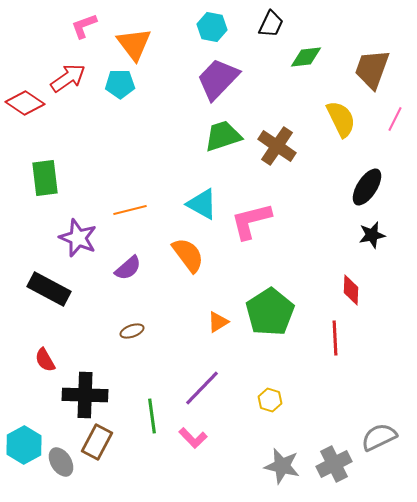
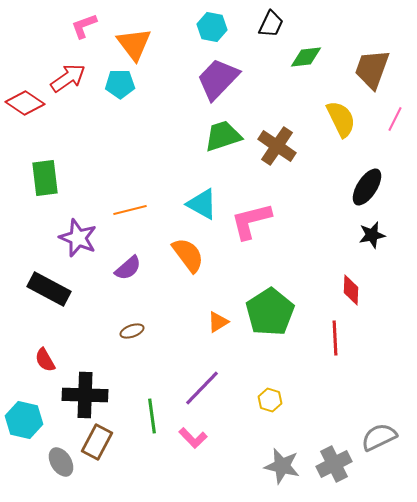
cyan hexagon at (24, 445): moved 25 px up; rotated 18 degrees counterclockwise
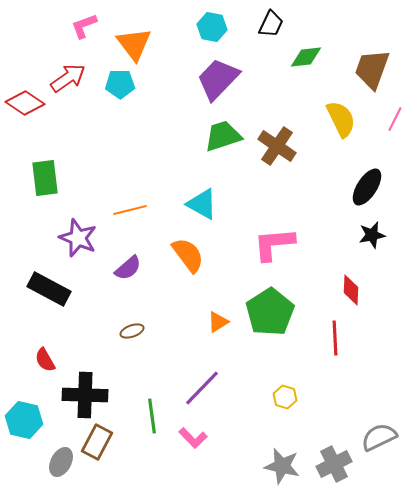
pink L-shape at (251, 221): moved 23 px right, 23 px down; rotated 9 degrees clockwise
yellow hexagon at (270, 400): moved 15 px right, 3 px up
gray ellipse at (61, 462): rotated 60 degrees clockwise
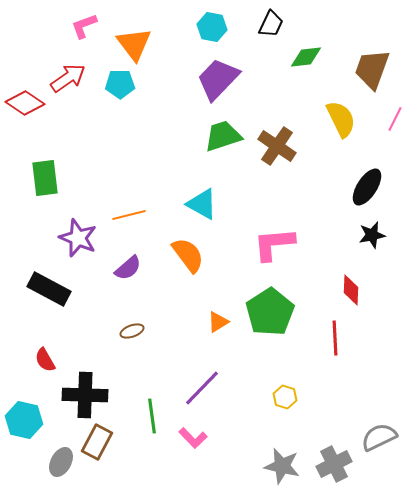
orange line at (130, 210): moved 1 px left, 5 px down
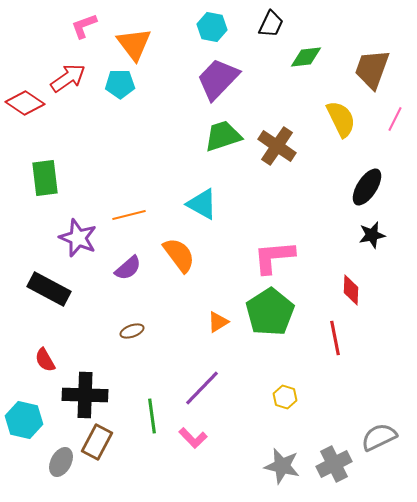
pink L-shape at (274, 244): moved 13 px down
orange semicircle at (188, 255): moved 9 px left
red line at (335, 338): rotated 8 degrees counterclockwise
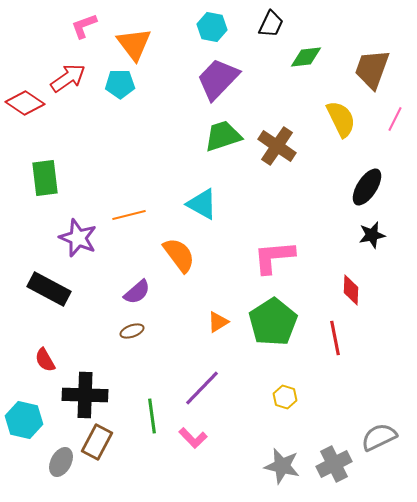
purple semicircle at (128, 268): moved 9 px right, 24 px down
green pentagon at (270, 312): moved 3 px right, 10 px down
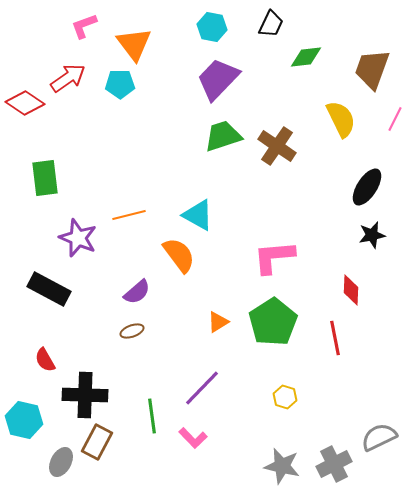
cyan triangle at (202, 204): moved 4 px left, 11 px down
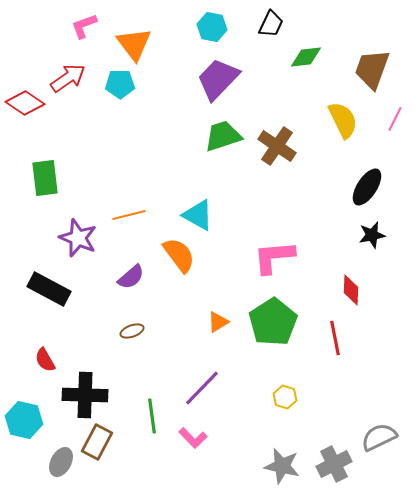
yellow semicircle at (341, 119): moved 2 px right, 1 px down
purple semicircle at (137, 292): moved 6 px left, 15 px up
